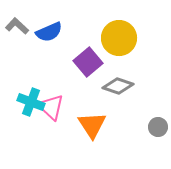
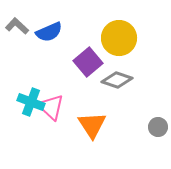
gray diamond: moved 1 px left, 6 px up
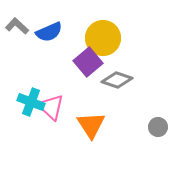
yellow circle: moved 16 px left
orange triangle: moved 1 px left
